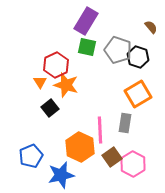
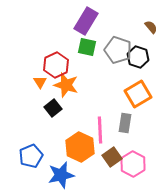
black square: moved 3 px right
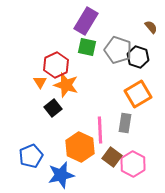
brown square: rotated 18 degrees counterclockwise
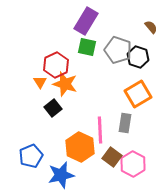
orange star: moved 1 px left, 1 px up
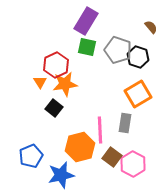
orange star: rotated 25 degrees counterclockwise
black square: moved 1 px right; rotated 12 degrees counterclockwise
orange hexagon: rotated 20 degrees clockwise
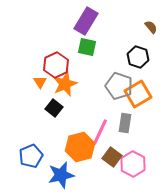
gray pentagon: moved 1 px right, 36 px down
orange star: rotated 15 degrees counterclockwise
pink line: moved 2 px down; rotated 28 degrees clockwise
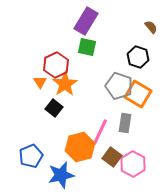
orange star: rotated 10 degrees counterclockwise
orange square: rotated 28 degrees counterclockwise
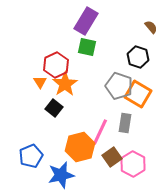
brown square: rotated 18 degrees clockwise
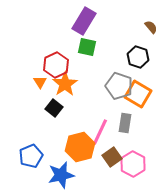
purple rectangle: moved 2 px left
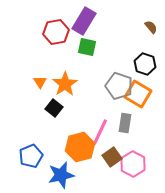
black hexagon: moved 7 px right, 7 px down
red hexagon: moved 33 px up; rotated 15 degrees clockwise
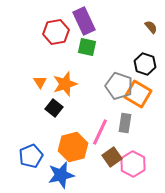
purple rectangle: rotated 56 degrees counterclockwise
orange star: rotated 15 degrees clockwise
orange hexagon: moved 7 px left
